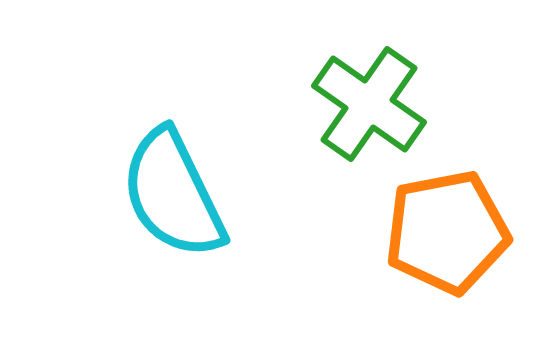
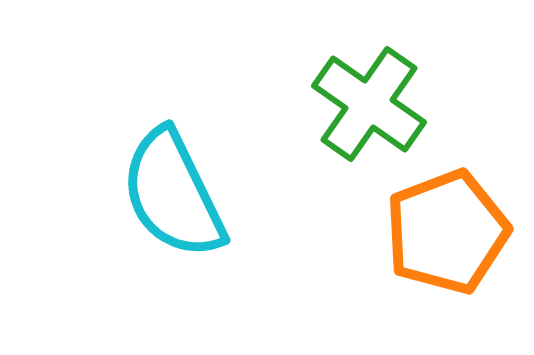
orange pentagon: rotated 10 degrees counterclockwise
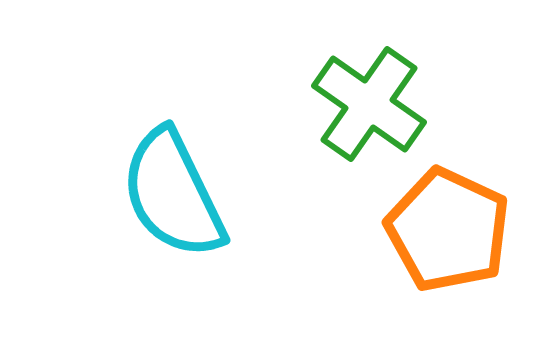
orange pentagon: moved 1 px right, 2 px up; rotated 26 degrees counterclockwise
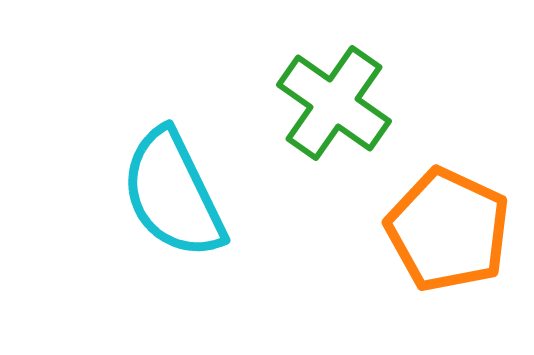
green cross: moved 35 px left, 1 px up
